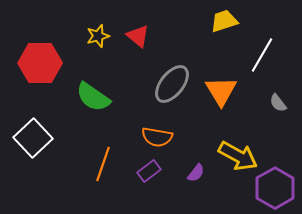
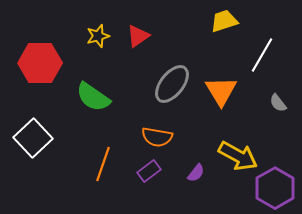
red triangle: rotated 45 degrees clockwise
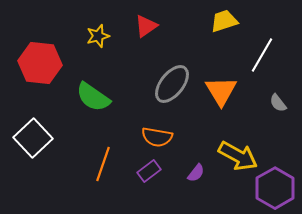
red triangle: moved 8 px right, 10 px up
red hexagon: rotated 6 degrees clockwise
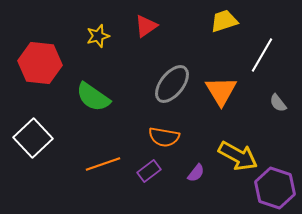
orange semicircle: moved 7 px right
orange line: rotated 52 degrees clockwise
purple hexagon: rotated 12 degrees counterclockwise
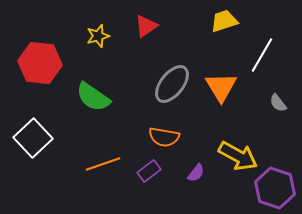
orange triangle: moved 4 px up
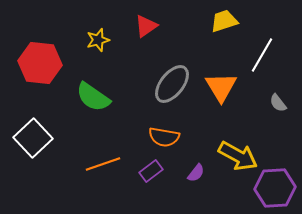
yellow star: moved 4 px down
purple rectangle: moved 2 px right
purple hexagon: rotated 21 degrees counterclockwise
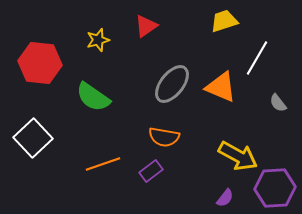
white line: moved 5 px left, 3 px down
orange triangle: rotated 36 degrees counterclockwise
purple semicircle: moved 29 px right, 25 px down
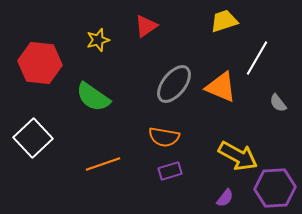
gray ellipse: moved 2 px right
purple rectangle: moved 19 px right; rotated 20 degrees clockwise
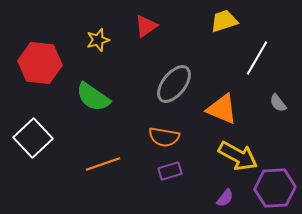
orange triangle: moved 1 px right, 22 px down
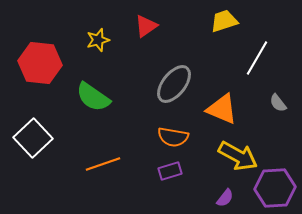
orange semicircle: moved 9 px right
